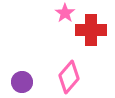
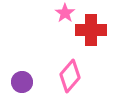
pink diamond: moved 1 px right, 1 px up
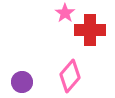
red cross: moved 1 px left
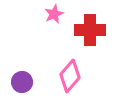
pink star: moved 11 px left, 1 px down; rotated 12 degrees clockwise
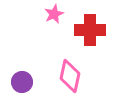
pink diamond: rotated 28 degrees counterclockwise
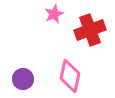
red cross: rotated 20 degrees counterclockwise
purple circle: moved 1 px right, 3 px up
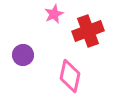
red cross: moved 2 px left, 1 px down
purple circle: moved 24 px up
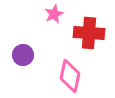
red cross: moved 1 px right, 2 px down; rotated 24 degrees clockwise
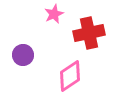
red cross: rotated 16 degrees counterclockwise
pink diamond: rotated 44 degrees clockwise
